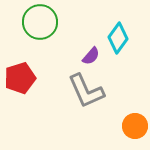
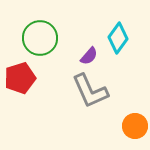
green circle: moved 16 px down
purple semicircle: moved 2 px left
gray L-shape: moved 4 px right
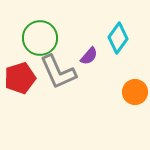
gray L-shape: moved 32 px left, 19 px up
orange circle: moved 34 px up
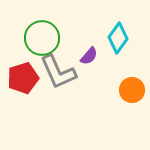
green circle: moved 2 px right
red pentagon: moved 3 px right
orange circle: moved 3 px left, 2 px up
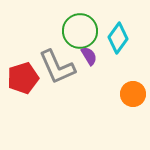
green circle: moved 38 px right, 7 px up
purple semicircle: rotated 72 degrees counterclockwise
gray L-shape: moved 1 px left, 5 px up
orange circle: moved 1 px right, 4 px down
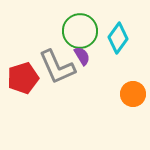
purple semicircle: moved 7 px left
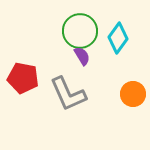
gray L-shape: moved 11 px right, 27 px down
red pentagon: rotated 28 degrees clockwise
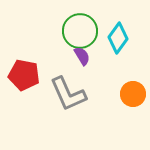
red pentagon: moved 1 px right, 3 px up
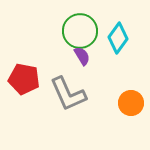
red pentagon: moved 4 px down
orange circle: moved 2 px left, 9 px down
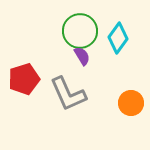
red pentagon: rotated 28 degrees counterclockwise
